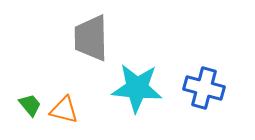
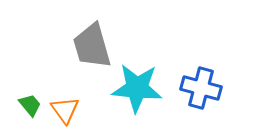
gray trapezoid: moved 1 px right, 8 px down; rotated 15 degrees counterclockwise
blue cross: moved 3 px left
orange triangle: moved 1 px right; rotated 40 degrees clockwise
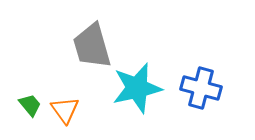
cyan star: rotated 18 degrees counterclockwise
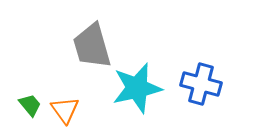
blue cross: moved 4 px up
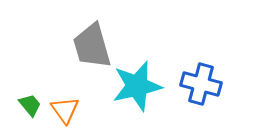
cyan star: moved 2 px up
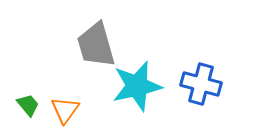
gray trapezoid: moved 4 px right, 1 px up
green trapezoid: moved 2 px left
orange triangle: rotated 12 degrees clockwise
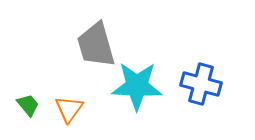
cyan star: rotated 15 degrees clockwise
orange triangle: moved 4 px right, 1 px up
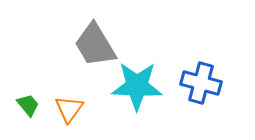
gray trapezoid: moved 1 px left; rotated 15 degrees counterclockwise
blue cross: moved 1 px up
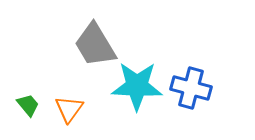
blue cross: moved 10 px left, 5 px down
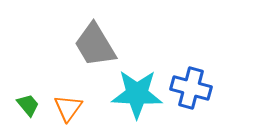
cyan star: moved 8 px down
orange triangle: moved 1 px left, 1 px up
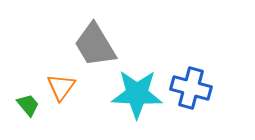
orange triangle: moved 7 px left, 21 px up
